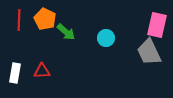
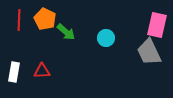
white rectangle: moved 1 px left, 1 px up
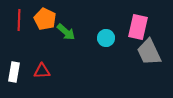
pink rectangle: moved 19 px left, 2 px down
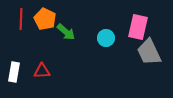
red line: moved 2 px right, 1 px up
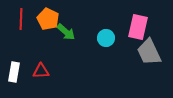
orange pentagon: moved 3 px right
red triangle: moved 1 px left
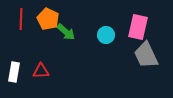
cyan circle: moved 3 px up
gray trapezoid: moved 3 px left, 3 px down
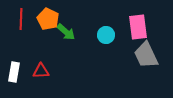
pink rectangle: rotated 20 degrees counterclockwise
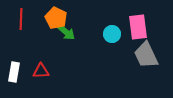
orange pentagon: moved 8 px right, 1 px up
cyan circle: moved 6 px right, 1 px up
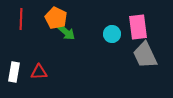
gray trapezoid: moved 1 px left
red triangle: moved 2 px left, 1 px down
